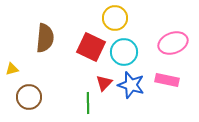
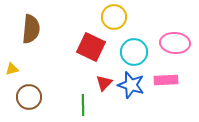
yellow circle: moved 1 px left, 1 px up
brown semicircle: moved 14 px left, 9 px up
pink ellipse: moved 2 px right; rotated 24 degrees clockwise
cyan circle: moved 10 px right
pink rectangle: moved 1 px left; rotated 15 degrees counterclockwise
green line: moved 5 px left, 2 px down
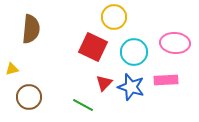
red square: moved 2 px right
blue star: moved 2 px down
green line: rotated 60 degrees counterclockwise
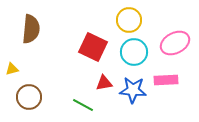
yellow circle: moved 15 px right, 3 px down
pink ellipse: rotated 32 degrees counterclockwise
red triangle: rotated 36 degrees clockwise
blue star: moved 2 px right, 3 px down; rotated 12 degrees counterclockwise
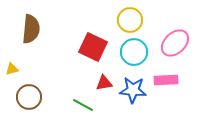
yellow circle: moved 1 px right
pink ellipse: rotated 16 degrees counterclockwise
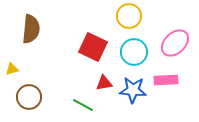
yellow circle: moved 1 px left, 4 px up
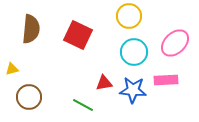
red square: moved 15 px left, 12 px up
